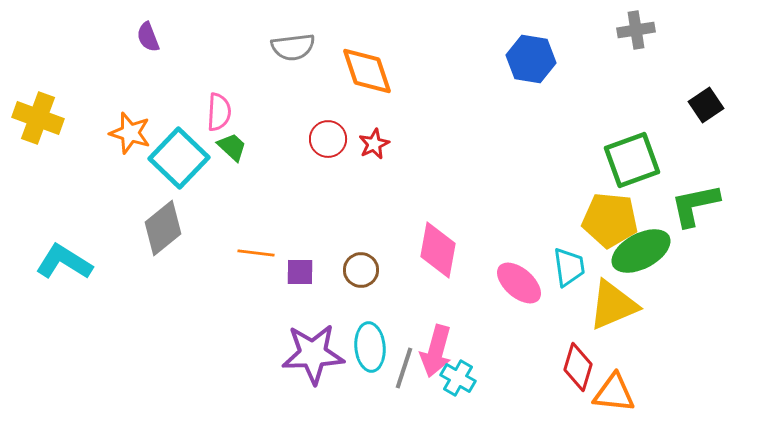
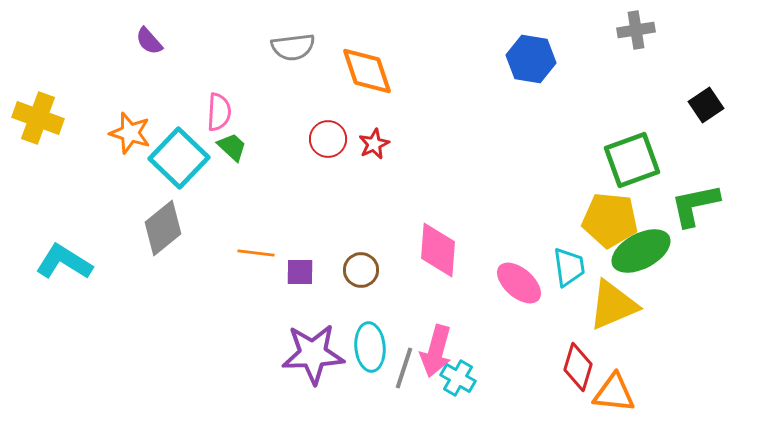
purple semicircle: moved 1 px right, 4 px down; rotated 20 degrees counterclockwise
pink diamond: rotated 6 degrees counterclockwise
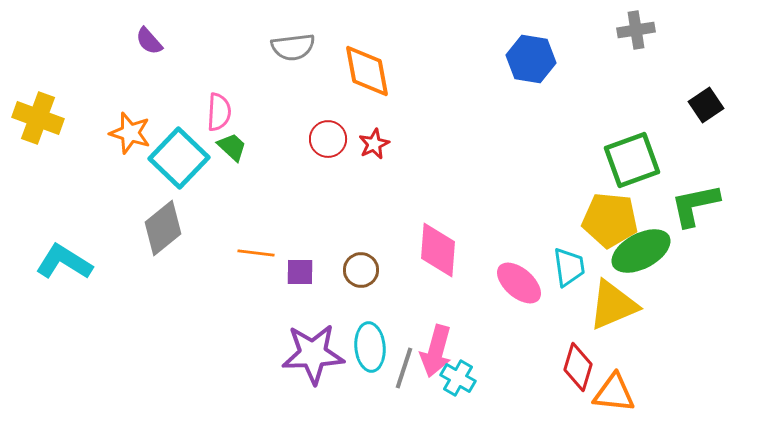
orange diamond: rotated 8 degrees clockwise
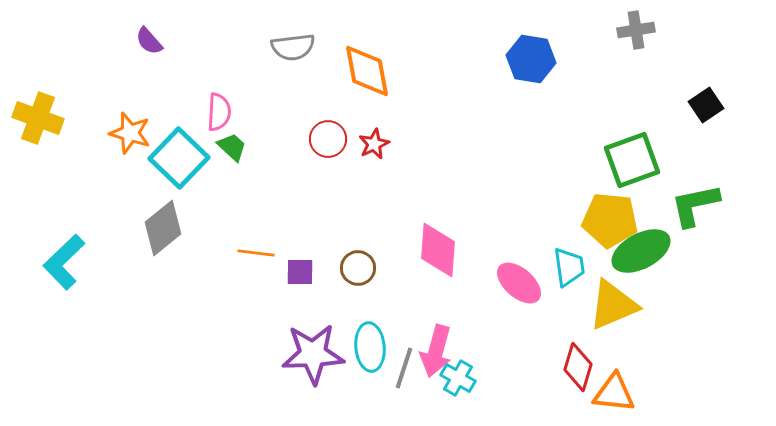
cyan L-shape: rotated 76 degrees counterclockwise
brown circle: moved 3 px left, 2 px up
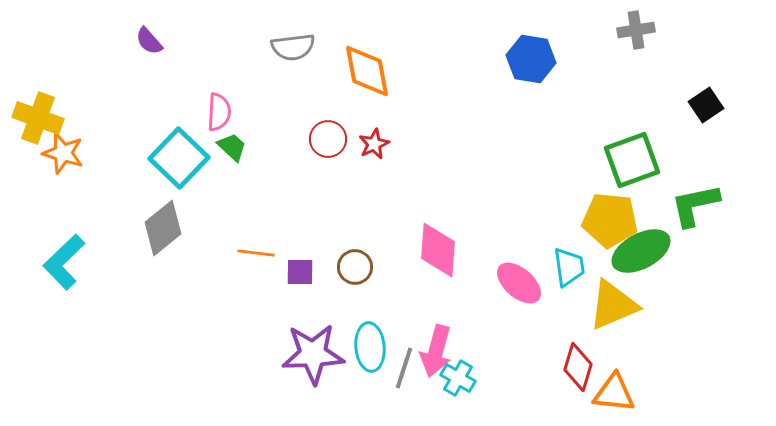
orange star: moved 67 px left, 20 px down
brown circle: moved 3 px left, 1 px up
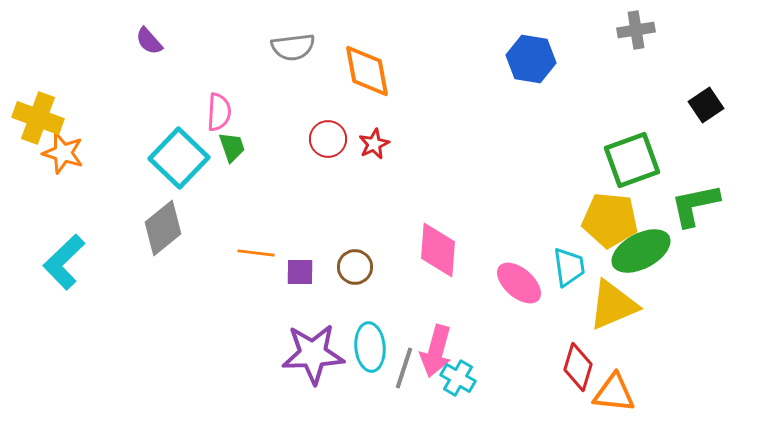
green trapezoid: rotated 28 degrees clockwise
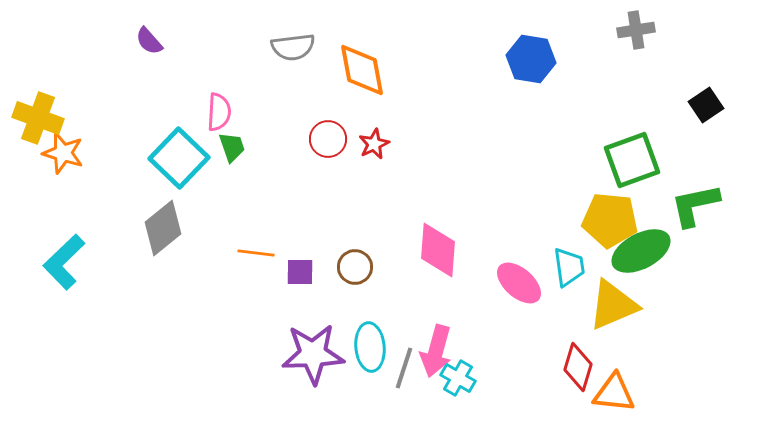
orange diamond: moved 5 px left, 1 px up
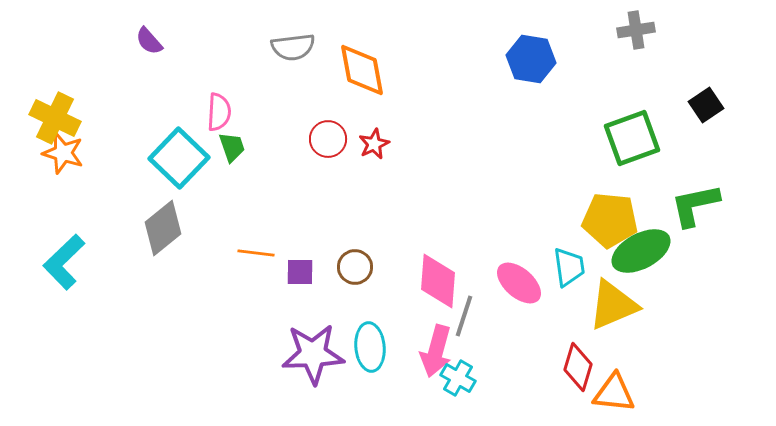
yellow cross: moved 17 px right; rotated 6 degrees clockwise
green square: moved 22 px up
pink diamond: moved 31 px down
gray line: moved 60 px right, 52 px up
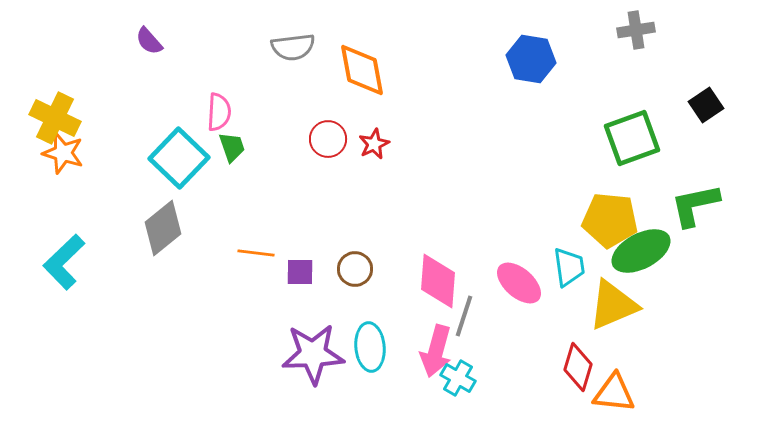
brown circle: moved 2 px down
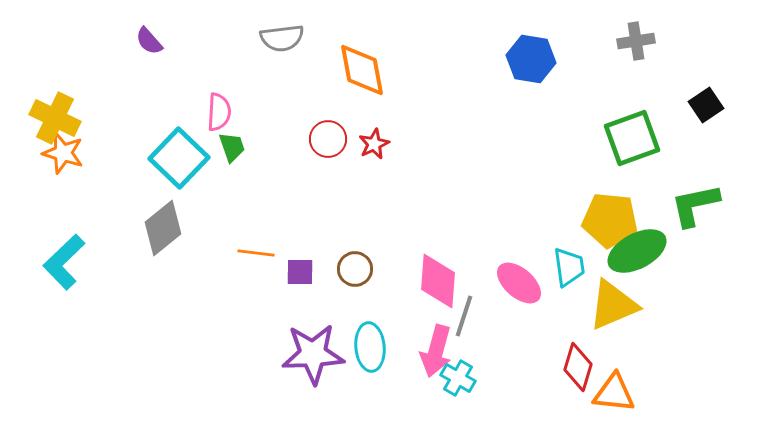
gray cross: moved 11 px down
gray semicircle: moved 11 px left, 9 px up
green ellipse: moved 4 px left
